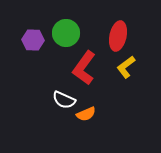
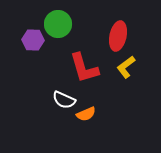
green circle: moved 8 px left, 9 px up
red L-shape: rotated 52 degrees counterclockwise
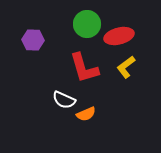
green circle: moved 29 px right
red ellipse: moved 1 px right; rotated 64 degrees clockwise
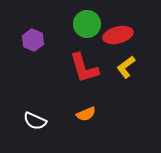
red ellipse: moved 1 px left, 1 px up
purple hexagon: rotated 20 degrees clockwise
white semicircle: moved 29 px left, 21 px down
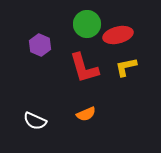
purple hexagon: moved 7 px right, 5 px down
yellow L-shape: rotated 25 degrees clockwise
